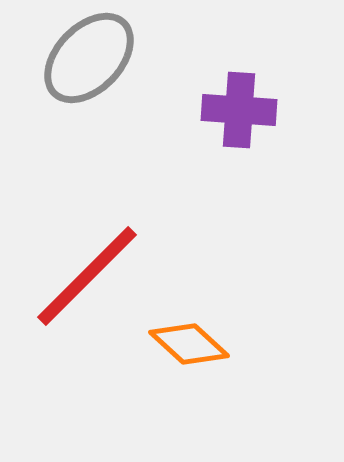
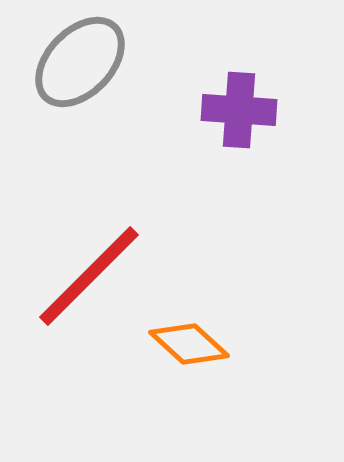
gray ellipse: moved 9 px left, 4 px down
red line: moved 2 px right
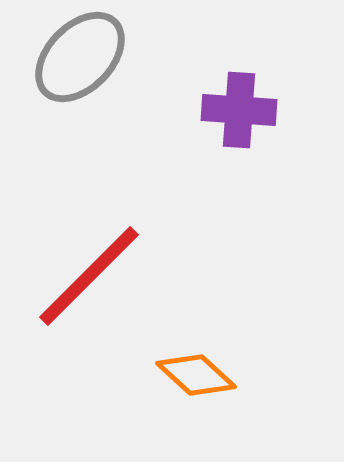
gray ellipse: moved 5 px up
orange diamond: moved 7 px right, 31 px down
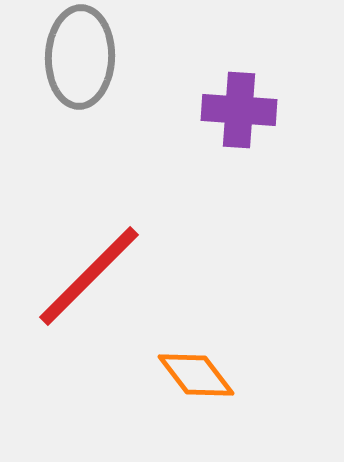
gray ellipse: rotated 42 degrees counterclockwise
orange diamond: rotated 10 degrees clockwise
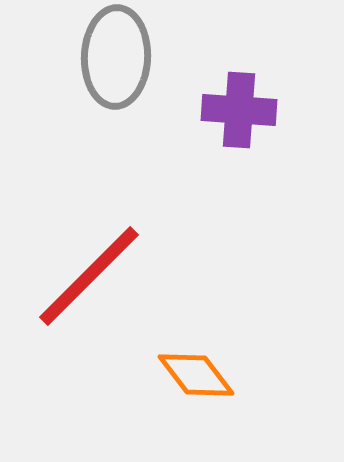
gray ellipse: moved 36 px right
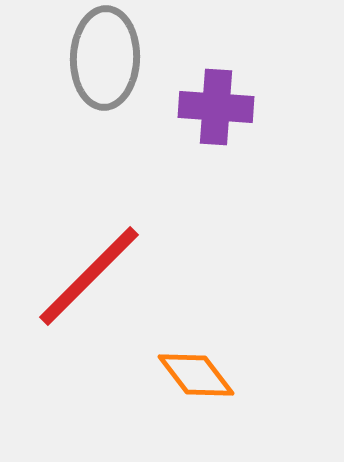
gray ellipse: moved 11 px left, 1 px down
purple cross: moved 23 px left, 3 px up
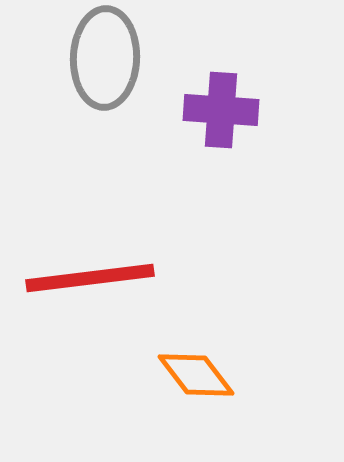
purple cross: moved 5 px right, 3 px down
red line: moved 1 px right, 2 px down; rotated 38 degrees clockwise
